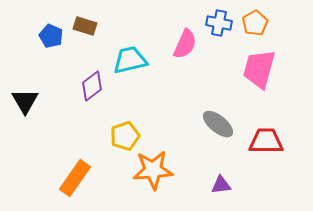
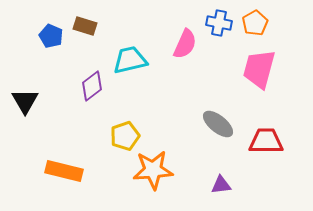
orange rectangle: moved 11 px left, 7 px up; rotated 69 degrees clockwise
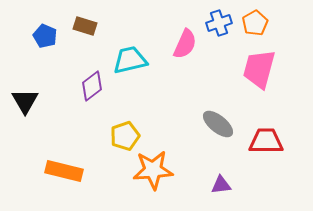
blue cross: rotated 30 degrees counterclockwise
blue pentagon: moved 6 px left
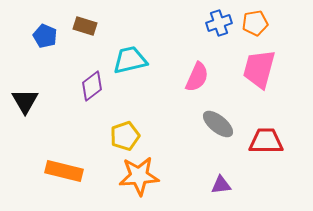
orange pentagon: rotated 20 degrees clockwise
pink semicircle: moved 12 px right, 33 px down
orange star: moved 14 px left, 6 px down
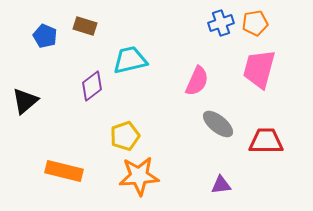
blue cross: moved 2 px right
pink semicircle: moved 4 px down
black triangle: rotated 20 degrees clockwise
